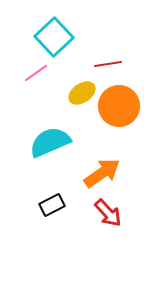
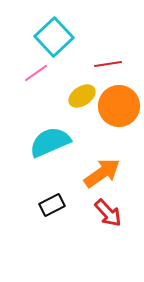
yellow ellipse: moved 3 px down
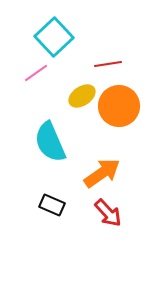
cyan semicircle: rotated 90 degrees counterclockwise
black rectangle: rotated 50 degrees clockwise
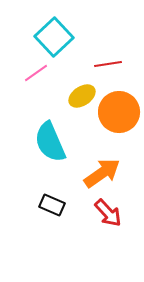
orange circle: moved 6 px down
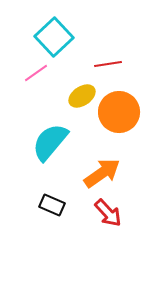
cyan semicircle: rotated 63 degrees clockwise
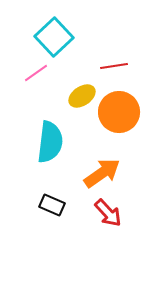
red line: moved 6 px right, 2 px down
cyan semicircle: rotated 147 degrees clockwise
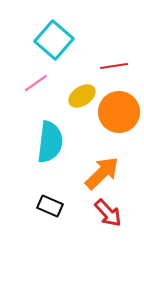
cyan square: moved 3 px down; rotated 6 degrees counterclockwise
pink line: moved 10 px down
orange arrow: rotated 9 degrees counterclockwise
black rectangle: moved 2 px left, 1 px down
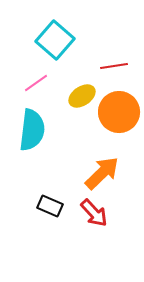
cyan square: moved 1 px right
cyan semicircle: moved 18 px left, 12 px up
red arrow: moved 14 px left
